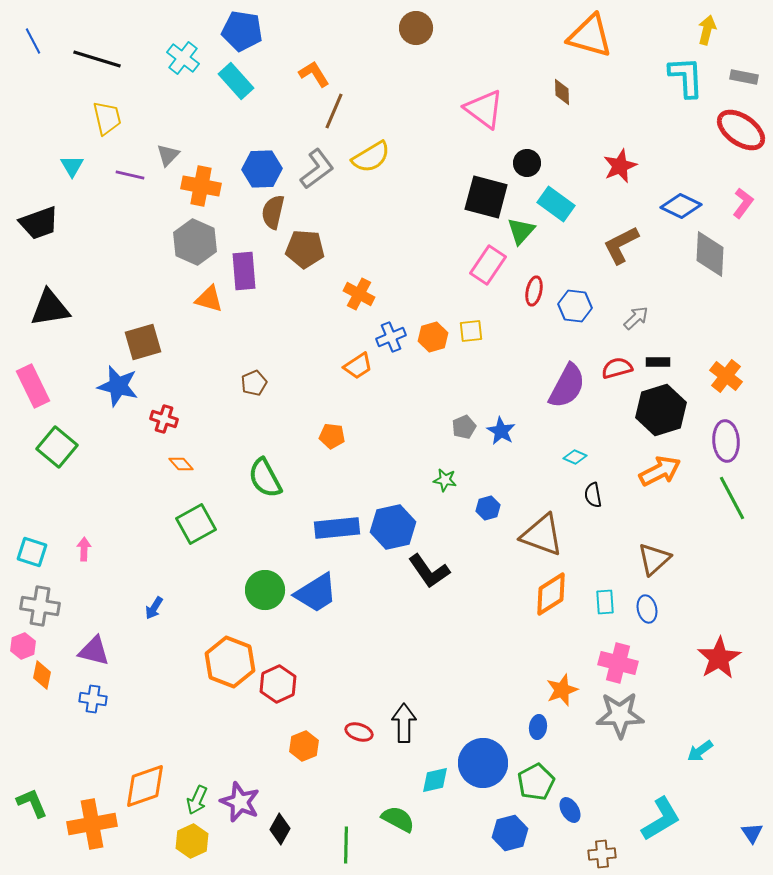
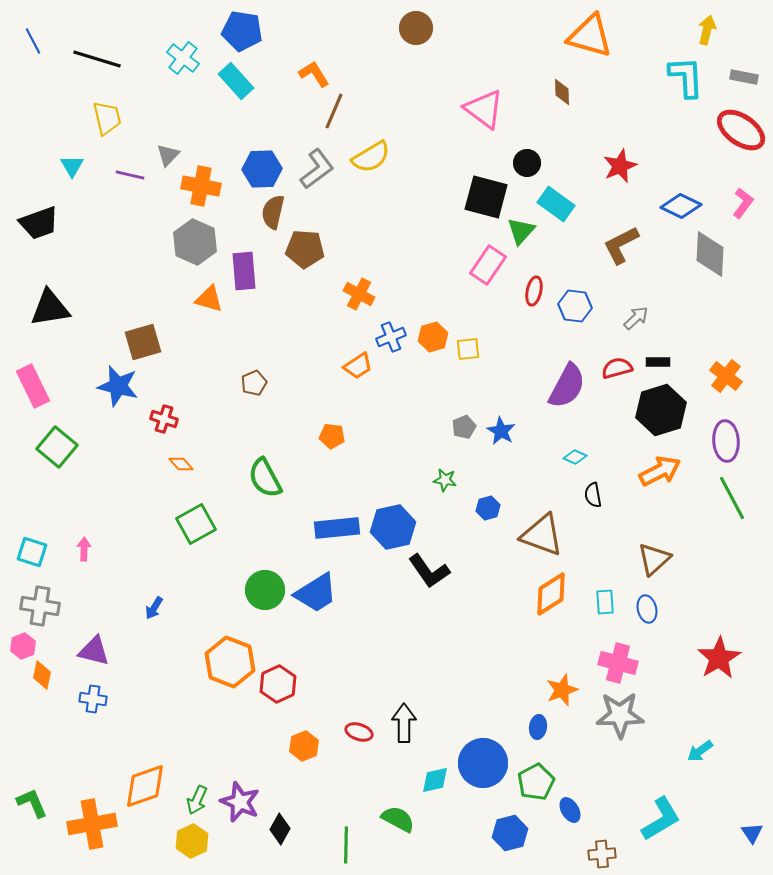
yellow square at (471, 331): moved 3 px left, 18 px down
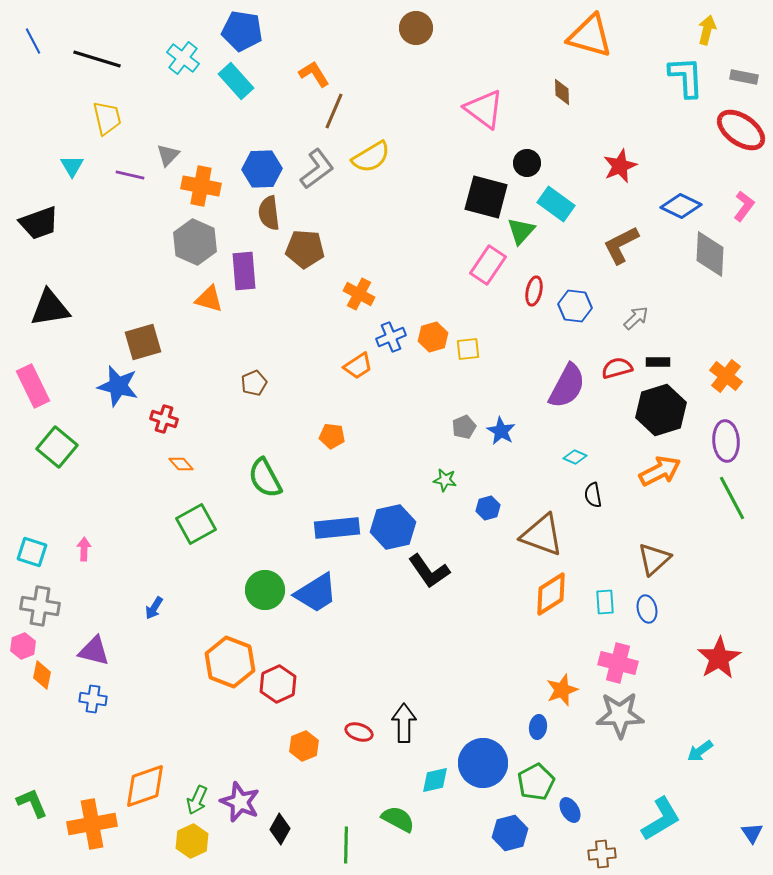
pink L-shape at (743, 203): moved 1 px right, 3 px down
brown semicircle at (273, 212): moved 4 px left, 1 px down; rotated 20 degrees counterclockwise
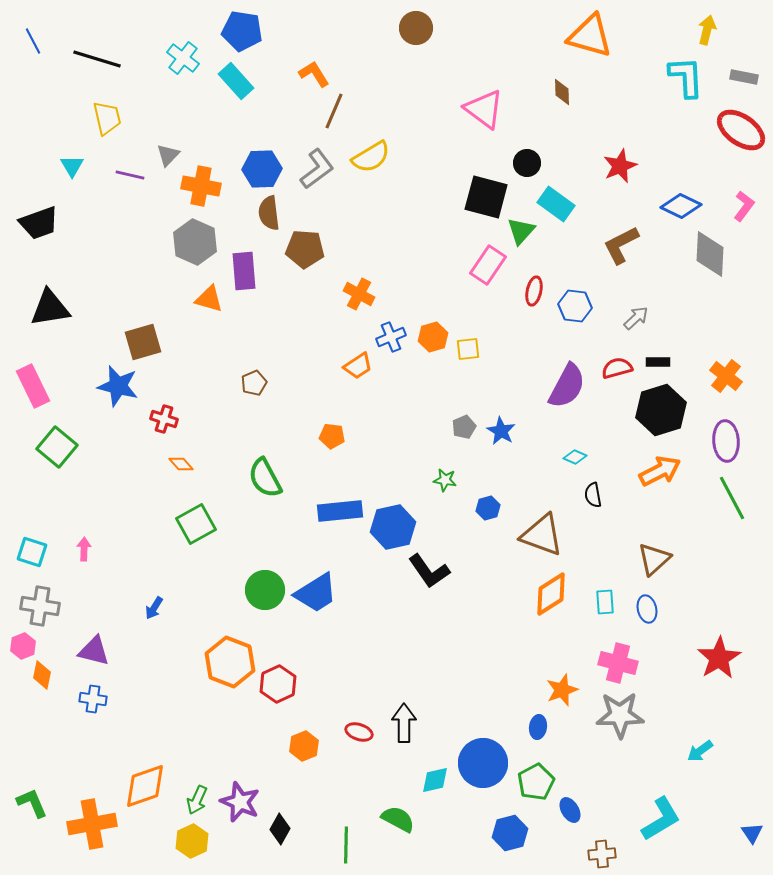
blue rectangle at (337, 528): moved 3 px right, 17 px up
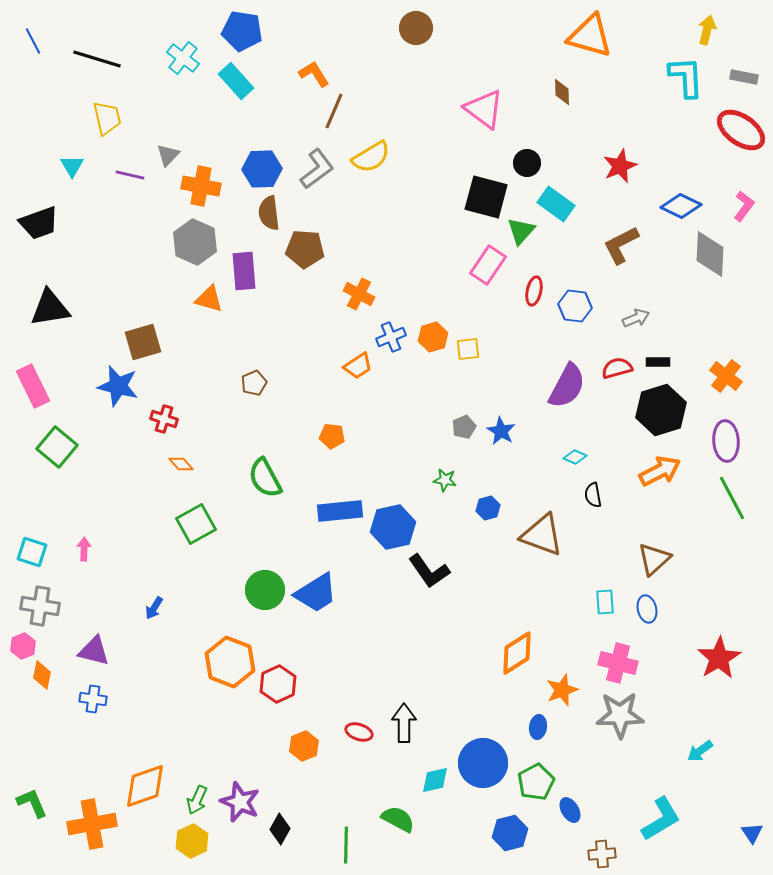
gray arrow at (636, 318): rotated 20 degrees clockwise
orange diamond at (551, 594): moved 34 px left, 59 px down
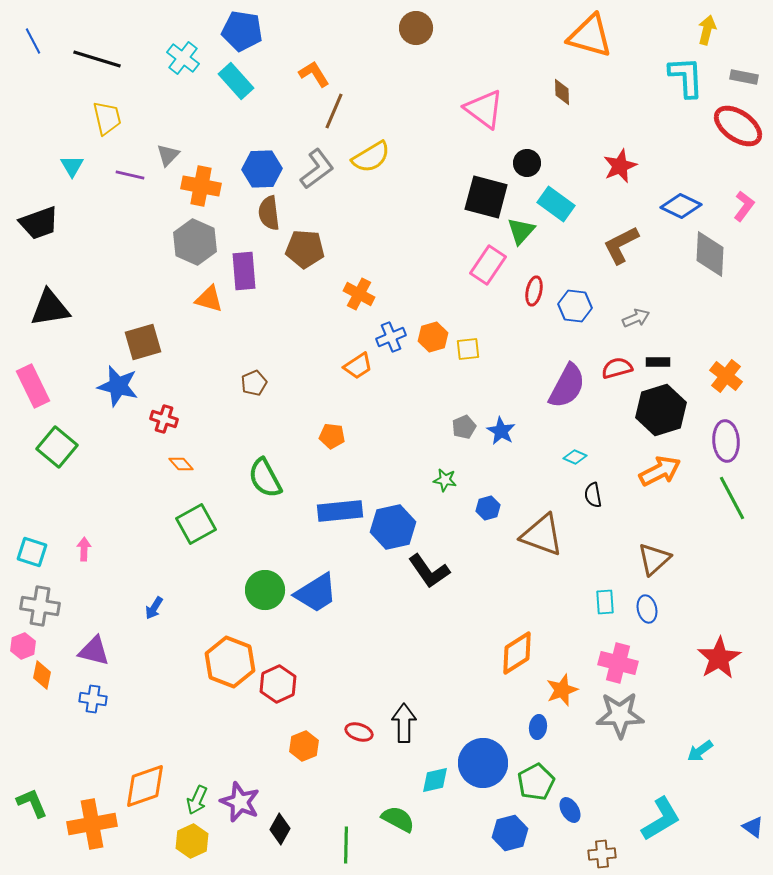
red ellipse at (741, 130): moved 3 px left, 4 px up
blue triangle at (752, 833): moved 1 px right, 6 px up; rotated 20 degrees counterclockwise
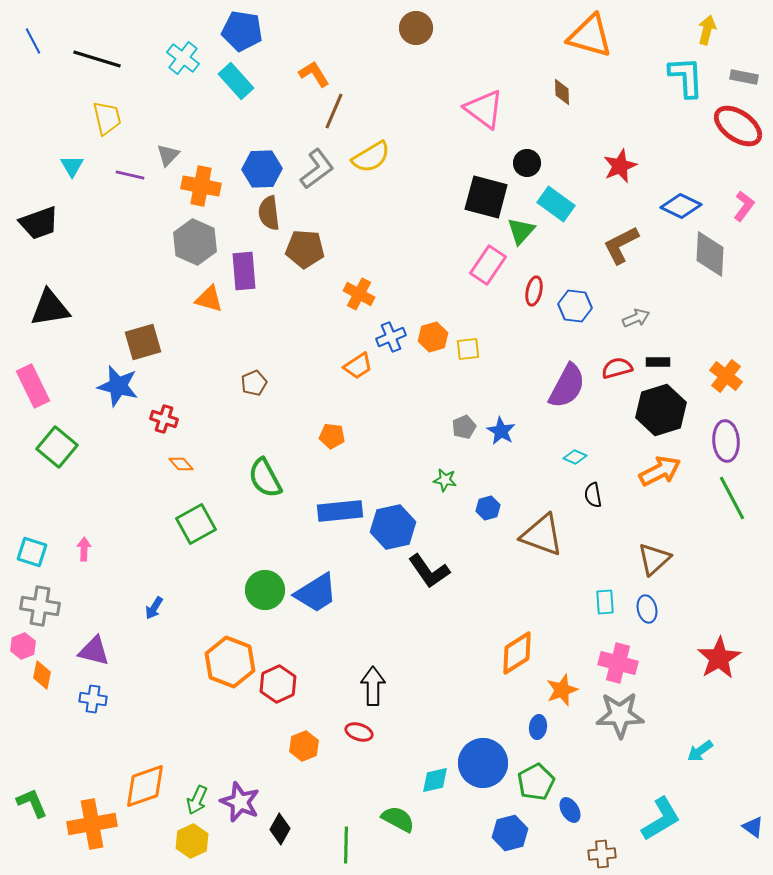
black arrow at (404, 723): moved 31 px left, 37 px up
